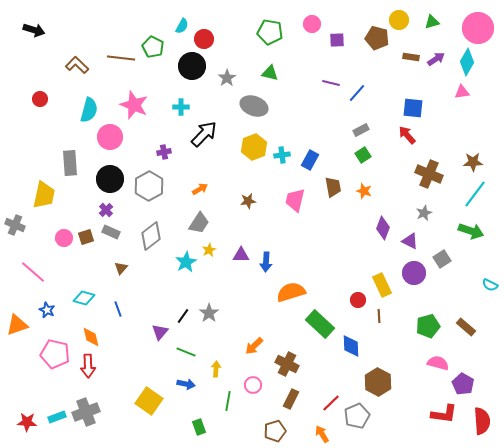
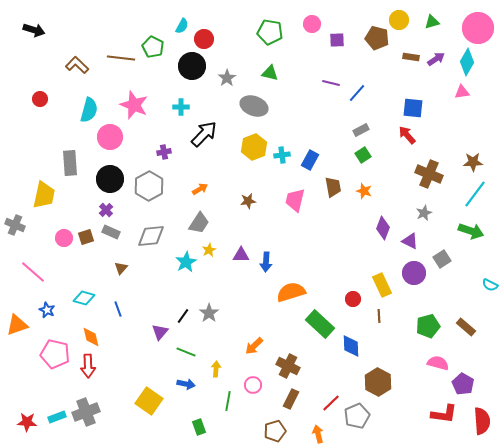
gray diamond at (151, 236): rotated 32 degrees clockwise
red circle at (358, 300): moved 5 px left, 1 px up
brown cross at (287, 364): moved 1 px right, 2 px down
orange arrow at (322, 434): moved 4 px left; rotated 18 degrees clockwise
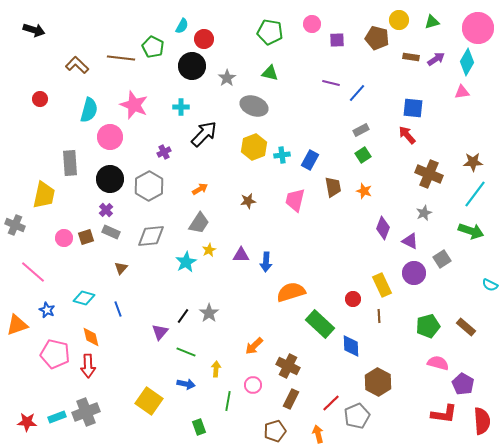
purple cross at (164, 152): rotated 16 degrees counterclockwise
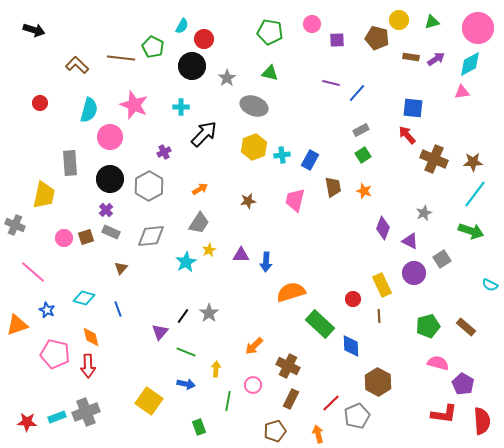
cyan diamond at (467, 62): moved 3 px right, 2 px down; rotated 32 degrees clockwise
red circle at (40, 99): moved 4 px down
brown cross at (429, 174): moved 5 px right, 15 px up
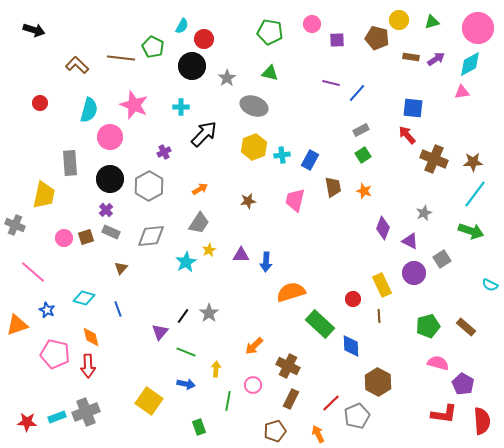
orange arrow at (318, 434): rotated 12 degrees counterclockwise
